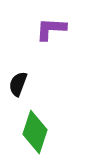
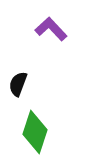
purple L-shape: rotated 44 degrees clockwise
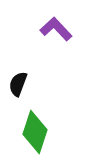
purple L-shape: moved 5 px right
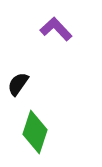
black semicircle: rotated 15 degrees clockwise
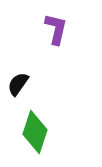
purple L-shape: rotated 56 degrees clockwise
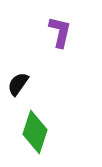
purple L-shape: moved 4 px right, 3 px down
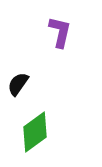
green diamond: rotated 36 degrees clockwise
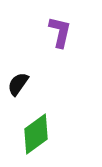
green diamond: moved 1 px right, 2 px down
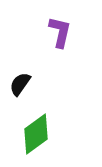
black semicircle: moved 2 px right
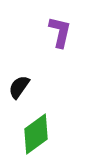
black semicircle: moved 1 px left, 3 px down
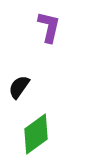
purple L-shape: moved 11 px left, 5 px up
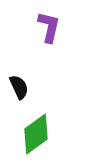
black semicircle: rotated 120 degrees clockwise
